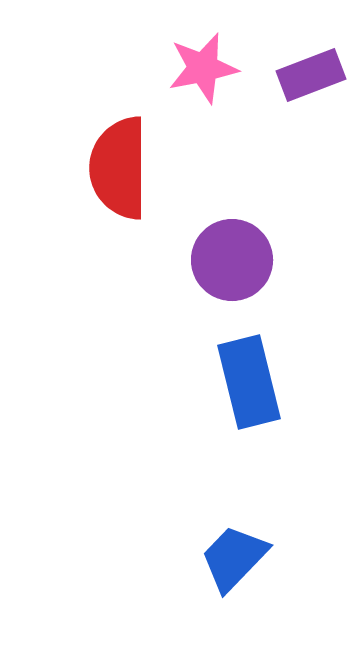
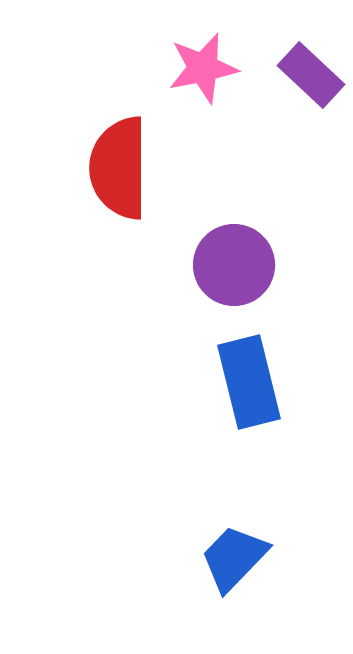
purple rectangle: rotated 64 degrees clockwise
purple circle: moved 2 px right, 5 px down
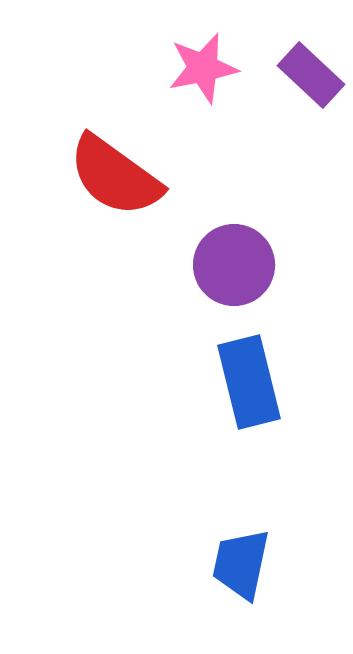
red semicircle: moved 4 px left, 8 px down; rotated 54 degrees counterclockwise
blue trapezoid: moved 7 px right, 6 px down; rotated 32 degrees counterclockwise
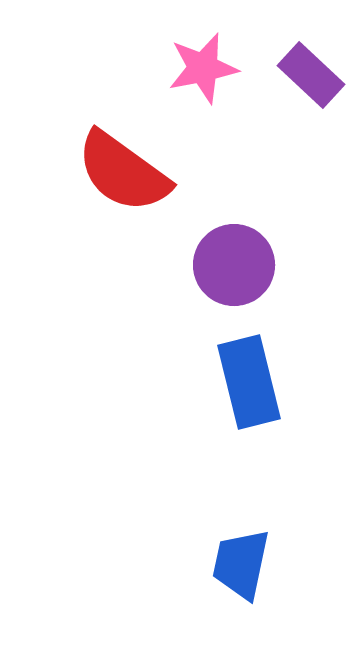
red semicircle: moved 8 px right, 4 px up
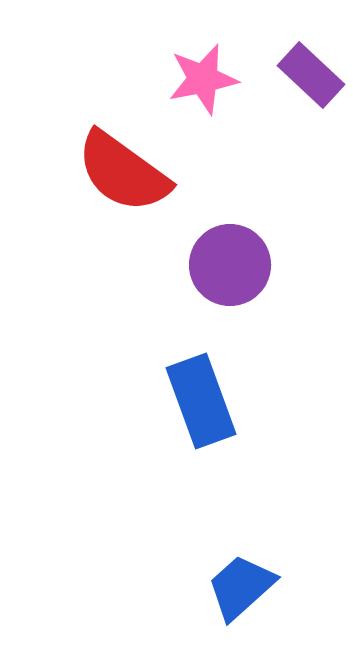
pink star: moved 11 px down
purple circle: moved 4 px left
blue rectangle: moved 48 px left, 19 px down; rotated 6 degrees counterclockwise
blue trapezoid: moved 23 px down; rotated 36 degrees clockwise
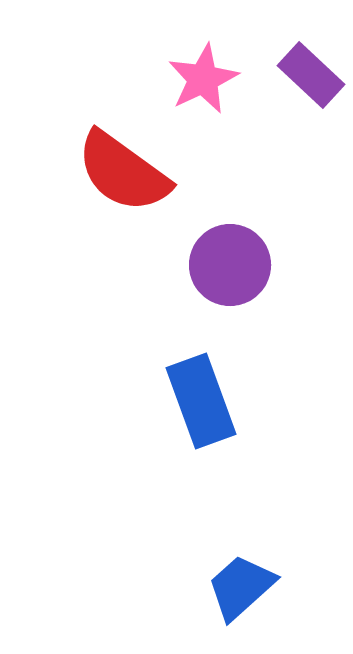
pink star: rotated 14 degrees counterclockwise
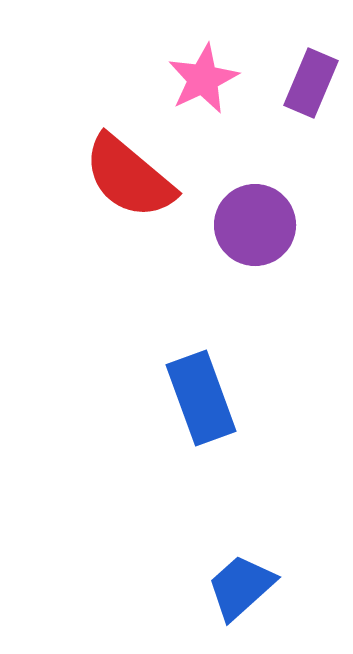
purple rectangle: moved 8 px down; rotated 70 degrees clockwise
red semicircle: moved 6 px right, 5 px down; rotated 4 degrees clockwise
purple circle: moved 25 px right, 40 px up
blue rectangle: moved 3 px up
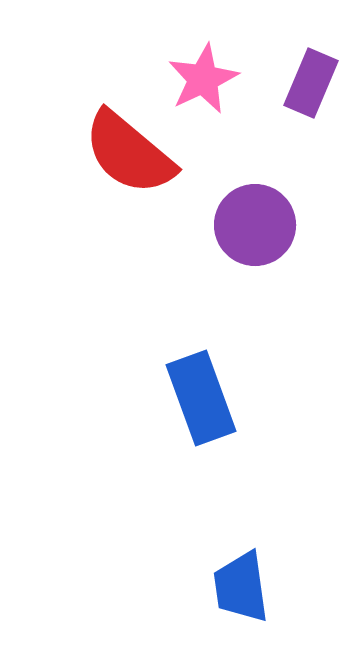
red semicircle: moved 24 px up
blue trapezoid: rotated 56 degrees counterclockwise
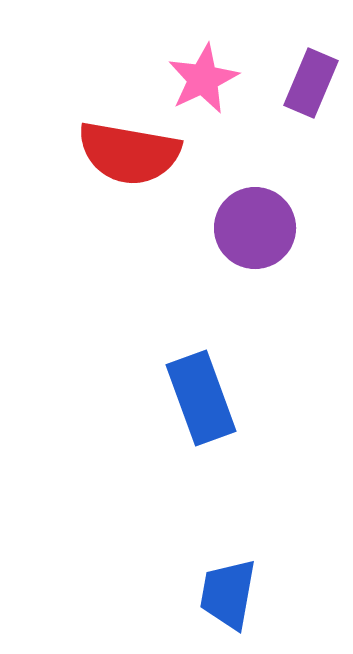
red semicircle: rotated 30 degrees counterclockwise
purple circle: moved 3 px down
blue trapezoid: moved 13 px left, 7 px down; rotated 18 degrees clockwise
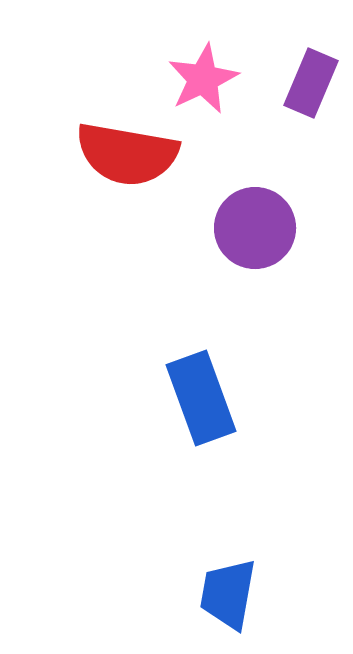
red semicircle: moved 2 px left, 1 px down
